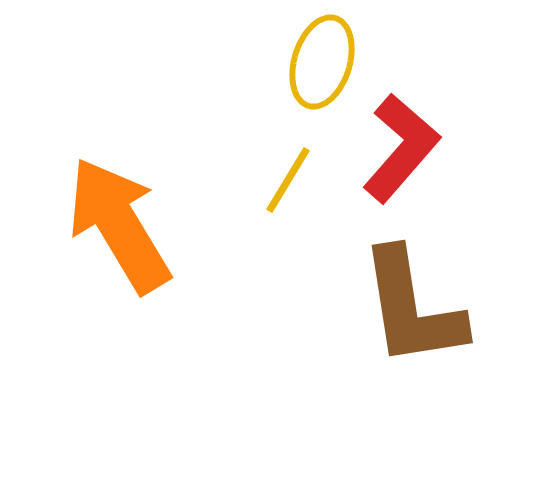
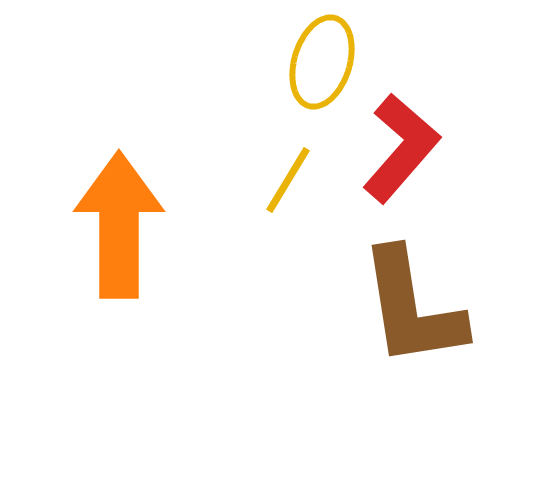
orange arrow: rotated 31 degrees clockwise
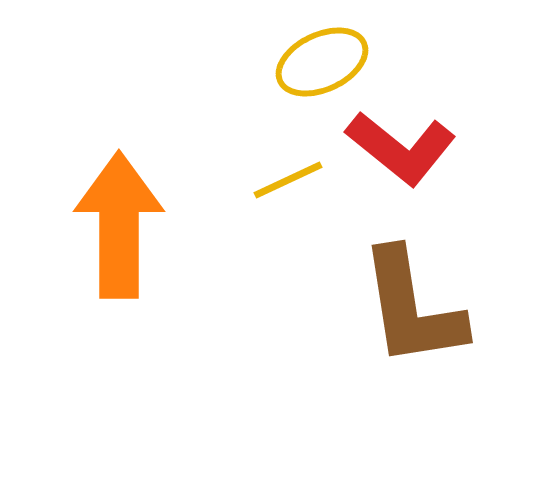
yellow ellipse: rotated 48 degrees clockwise
red L-shape: rotated 88 degrees clockwise
yellow line: rotated 34 degrees clockwise
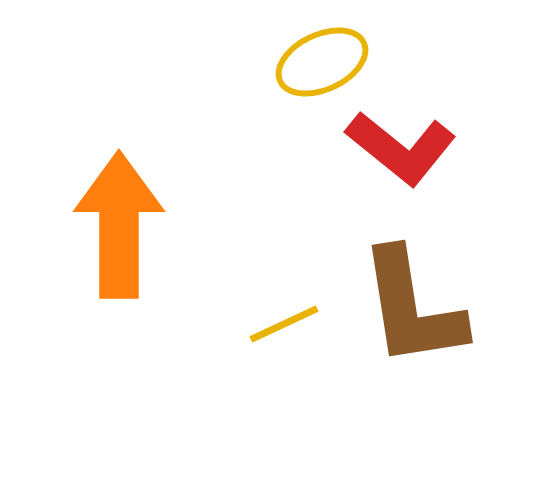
yellow line: moved 4 px left, 144 px down
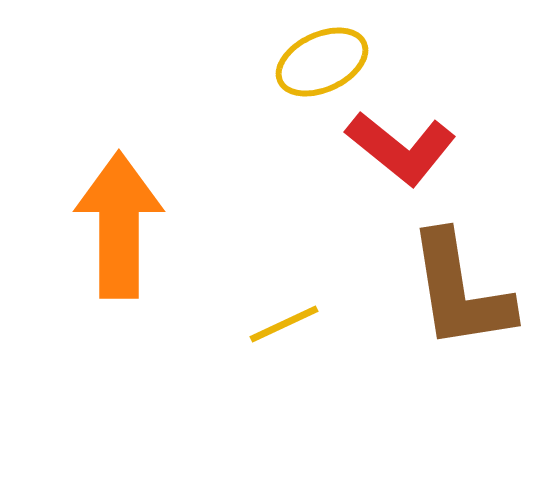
brown L-shape: moved 48 px right, 17 px up
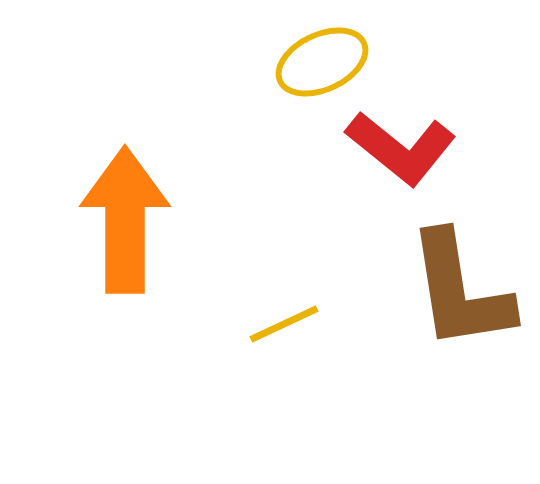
orange arrow: moved 6 px right, 5 px up
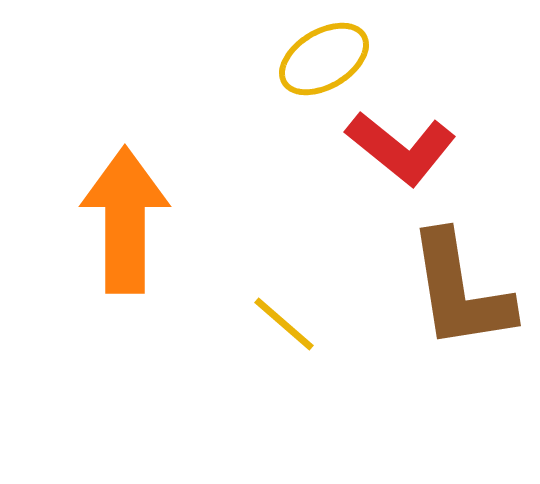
yellow ellipse: moved 2 px right, 3 px up; rotated 6 degrees counterclockwise
yellow line: rotated 66 degrees clockwise
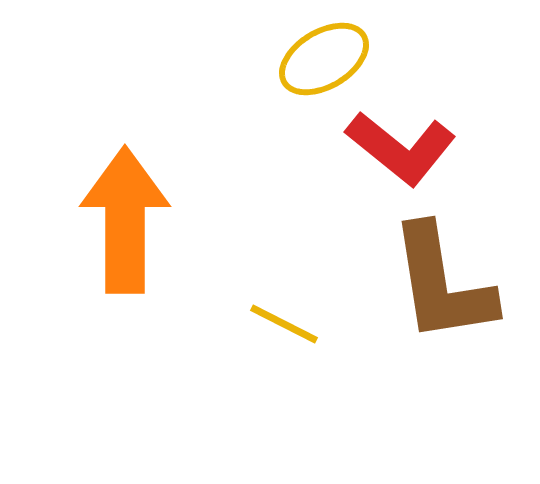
brown L-shape: moved 18 px left, 7 px up
yellow line: rotated 14 degrees counterclockwise
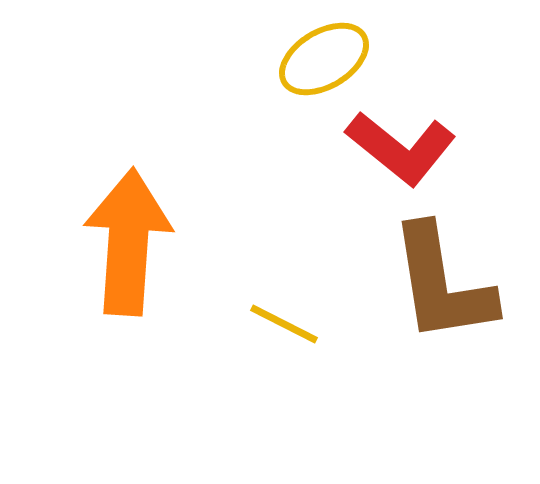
orange arrow: moved 3 px right, 22 px down; rotated 4 degrees clockwise
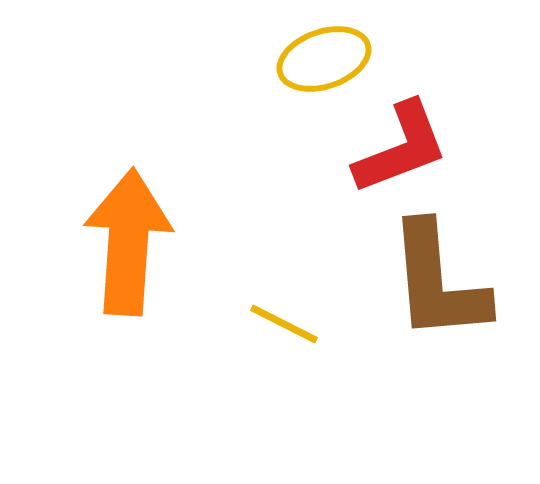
yellow ellipse: rotated 12 degrees clockwise
red L-shape: rotated 60 degrees counterclockwise
brown L-shape: moved 4 px left, 2 px up; rotated 4 degrees clockwise
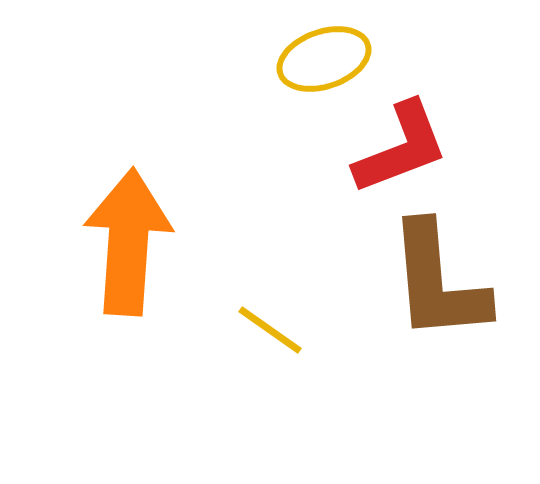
yellow line: moved 14 px left, 6 px down; rotated 8 degrees clockwise
